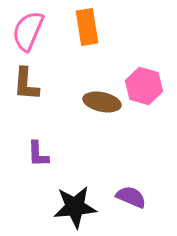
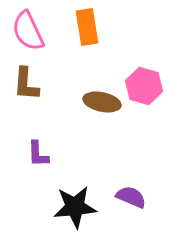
pink semicircle: rotated 48 degrees counterclockwise
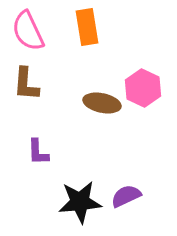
pink hexagon: moved 1 px left, 2 px down; rotated 9 degrees clockwise
brown ellipse: moved 1 px down
purple L-shape: moved 2 px up
purple semicircle: moved 5 px left, 1 px up; rotated 48 degrees counterclockwise
black star: moved 5 px right, 5 px up
